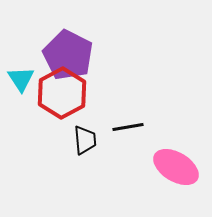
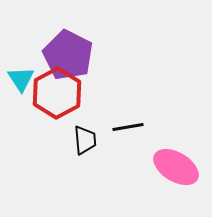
red hexagon: moved 5 px left
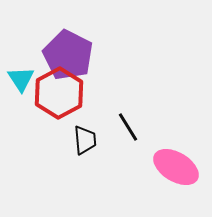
red hexagon: moved 2 px right
black line: rotated 68 degrees clockwise
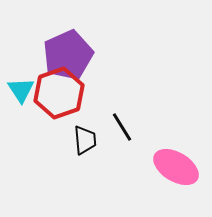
purple pentagon: rotated 21 degrees clockwise
cyan triangle: moved 11 px down
red hexagon: rotated 9 degrees clockwise
black line: moved 6 px left
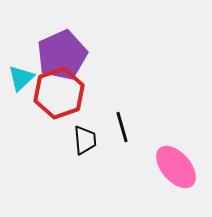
purple pentagon: moved 6 px left
cyan triangle: moved 12 px up; rotated 20 degrees clockwise
black line: rotated 16 degrees clockwise
pink ellipse: rotated 18 degrees clockwise
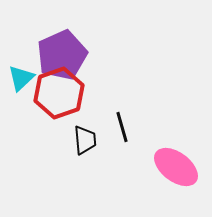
pink ellipse: rotated 12 degrees counterclockwise
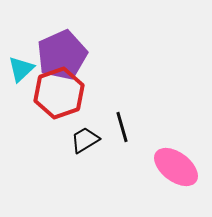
cyan triangle: moved 9 px up
black trapezoid: rotated 116 degrees counterclockwise
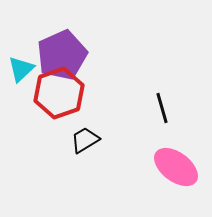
black line: moved 40 px right, 19 px up
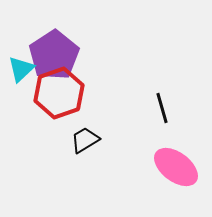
purple pentagon: moved 8 px left; rotated 9 degrees counterclockwise
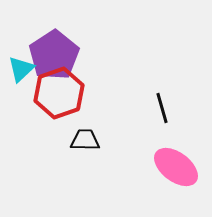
black trapezoid: rotated 32 degrees clockwise
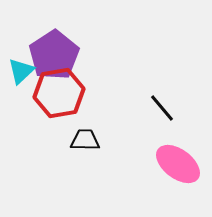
cyan triangle: moved 2 px down
red hexagon: rotated 9 degrees clockwise
black line: rotated 24 degrees counterclockwise
pink ellipse: moved 2 px right, 3 px up
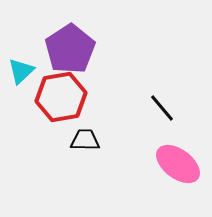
purple pentagon: moved 16 px right, 6 px up
red hexagon: moved 2 px right, 4 px down
